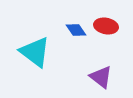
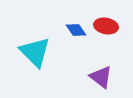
cyan triangle: rotated 8 degrees clockwise
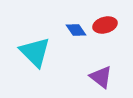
red ellipse: moved 1 px left, 1 px up; rotated 25 degrees counterclockwise
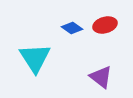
blue diamond: moved 4 px left, 2 px up; rotated 20 degrees counterclockwise
cyan triangle: moved 6 px down; rotated 12 degrees clockwise
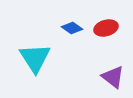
red ellipse: moved 1 px right, 3 px down
purple triangle: moved 12 px right
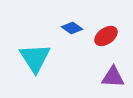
red ellipse: moved 8 px down; rotated 20 degrees counterclockwise
purple triangle: rotated 35 degrees counterclockwise
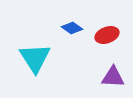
red ellipse: moved 1 px right, 1 px up; rotated 15 degrees clockwise
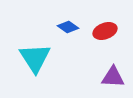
blue diamond: moved 4 px left, 1 px up
red ellipse: moved 2 px left, 4 px up
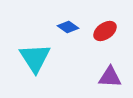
red ellipse: rotated 15 degrees counterclockwise
purple triangle: moved 3 px left
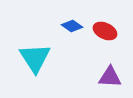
blue diamond: moved 4 px right, 1 px up
red ellipse: rotated 60 degrees clockwise
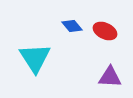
blue diamond: rotated 15 degrees clockwise
